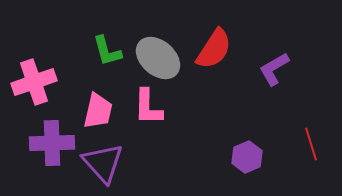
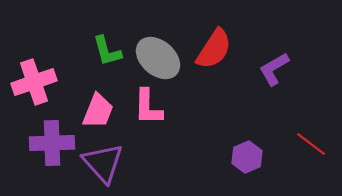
pink trapezoid: rotated 9 degrees clockwise
red line: rotated 36 degrees counterclockwise
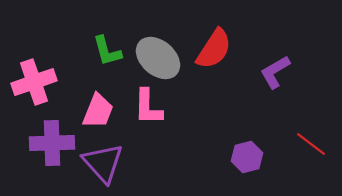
purple L-shape: moved 1 px right, 3 px down
purple hexagon: rotated 8 degrees clockwise
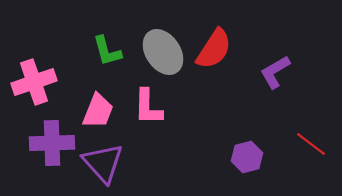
gray ellipse: moved 5 px right, 6 px up; rotated 15 degrees clockwise
